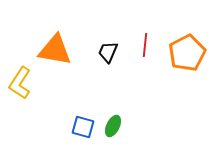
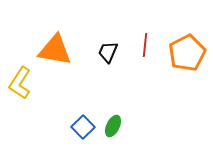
blue square: rotated 30 degrees clockwise
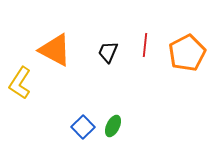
orange triangle: rotated 18 degrees clockwise
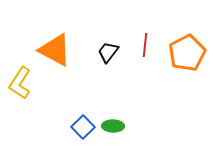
black trapezoid: rotated 15 degrees clockwise
green ellipse: rotated 65 degrees clockwise
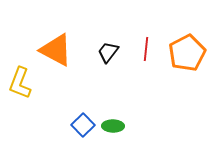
red line: moved 1 px right, 4 px down
orange triangle: moved 1 px right
yellow L-shape: rotated 12 degrees counterclockwise
blue square: moved 2 px up
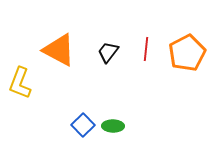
orange triangle: moved 3 px right
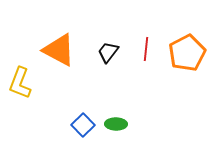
green ellipse: moved 3 px right, 2 px up
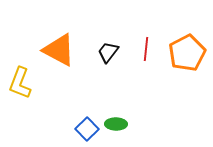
blue square: moved 4 px right, 4 px down
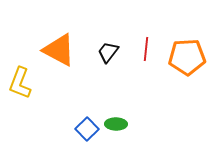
orange pentagon: moved 4 px down; rotated 24 degrees clockwise
